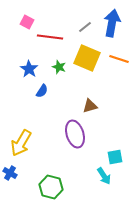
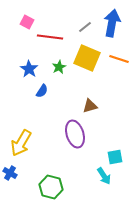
green star: rotated 24 degrees clockwise
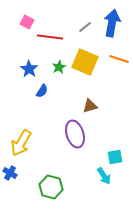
yellow square: moved 2 px left, 4 px down
